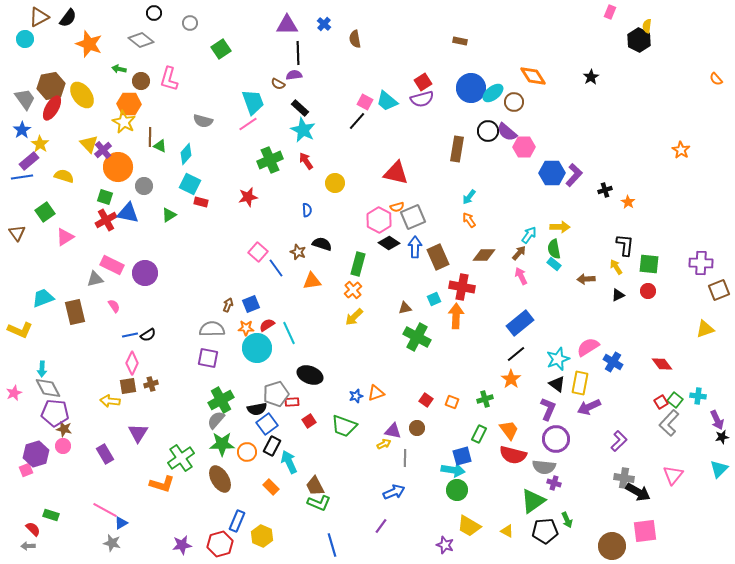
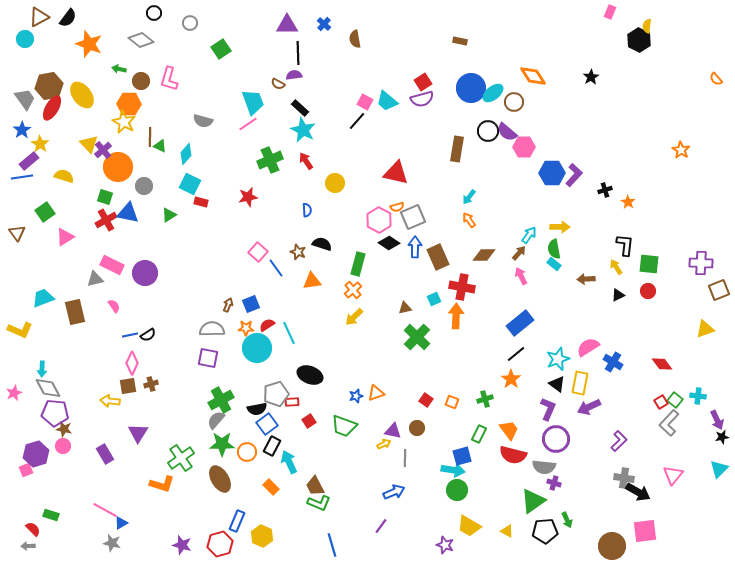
brown hexagon at (51, 86): moved 2 px left
green cross at (417, 337): rotated 16 degrees clockwise
purple star at (182, 545): rotated 24 degrees clockwise
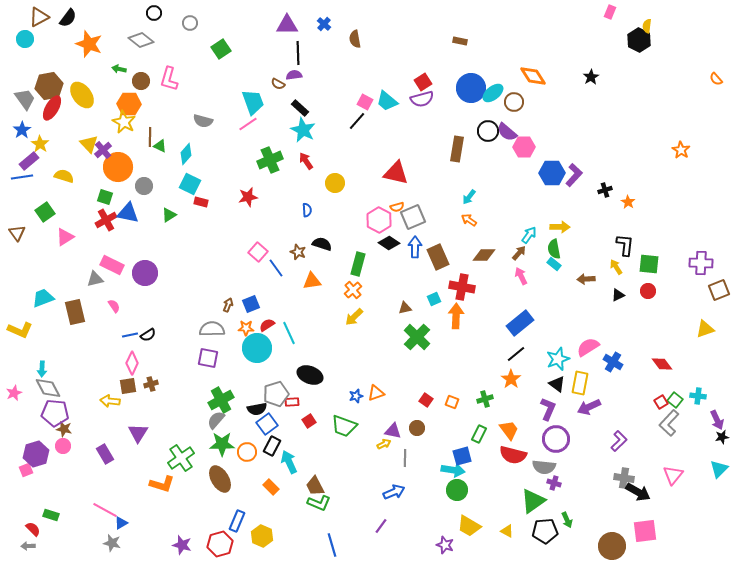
orange arrow at (469, 220): rotated 21 degrees counterclockwise
